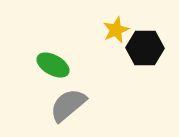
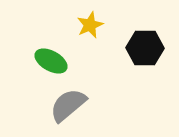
yellow star: moved 26 px left, 5 px up
green ellipse: moved 2 px left, 4 px up
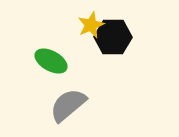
yellow star: moved 1 px right
black hexagon: moved 32 px left, 11 px up
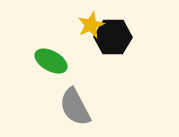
gray semicircle: moved 7 px right, 2 px down; rotated 78 degrees counterclockwise
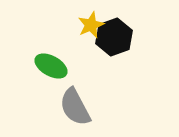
black hexagon: moved 1 px right; rotated 21 degrees counterclockwise
green ellipse: moved 5 px down
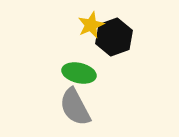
green ellipse: moved 28 px right, 7 px down; rotated 16 degrees counterclockwise
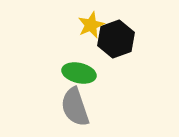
black hexagon: moved 2 px right, 2 px down
gray semicircle: rotated 9 degrees clockwise
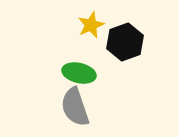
black hexagon: moved 9 px right, 3 px down
